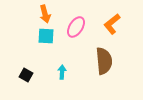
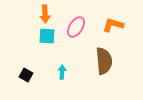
orange arrow: rotated 12 degrees clockwise
orange L-shape: moved 1 px right, 1 px down; rotated 55 degrees clockwise
cyan square: moved 1 px right
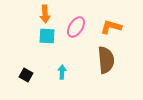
orange L-shape: moved 2 px left, 2 px down
brown semicircle: moved 2 px right, 1 px up
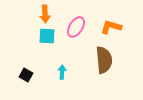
brown semicircle: moved 2 px left
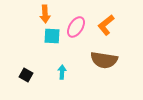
orange L-shape: moved 5 px left, 2 px up; rotated 55 degrees counterclockwise
cyan square: moved 5 px right
brown semicircle: rotated 104 degrees clockwise
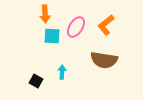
black square: moved 10 px right, 6 px down
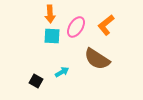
orange arrow: moved 5 px right
brown semicircle: moved 7 px left, 1 px up; rotated 24 degrees clockwise
cyan arrow: rotated 56 degrees clockwise
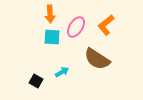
cyan square: moved 1 px down
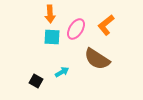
pink ellipse: moved 2 px down
